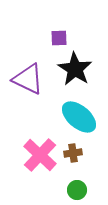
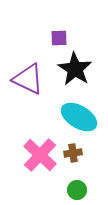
cyan ellipse: rotated 9 degrees counterclockwise
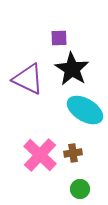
black star: moved 3 px left
cyan ellipse: moved 6 px right, 7 px up
green circle: moved 3 px right, 1 px up
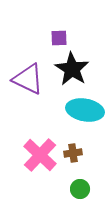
cyan ellipse: rotated 21 degrees counterclockwise
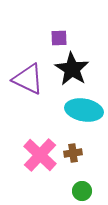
cyan ellipse: moved 1 px left
green circle: moved 2 px right, 2 px down
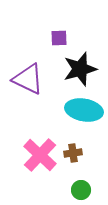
black star: moved 8 px right; rotated 24 degrees clockwise
green circle: moved 1 px left, 1 px up
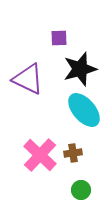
cyan ellipse: rotated 39 degrees clockwise
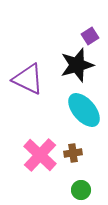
purple square: moved 31 px right, 2 px up; rotated 30 degrees counterclockwise
black star: moved 3 px left, 4 px up
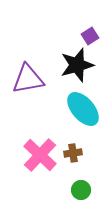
purple triangle: rotated 36 degrees counterclockwise
cyan ellipse: moved 1 px left, 1 px up
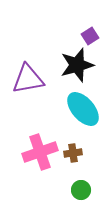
pink cross: moved 3 px up; rotated 28 degrees clockwise
